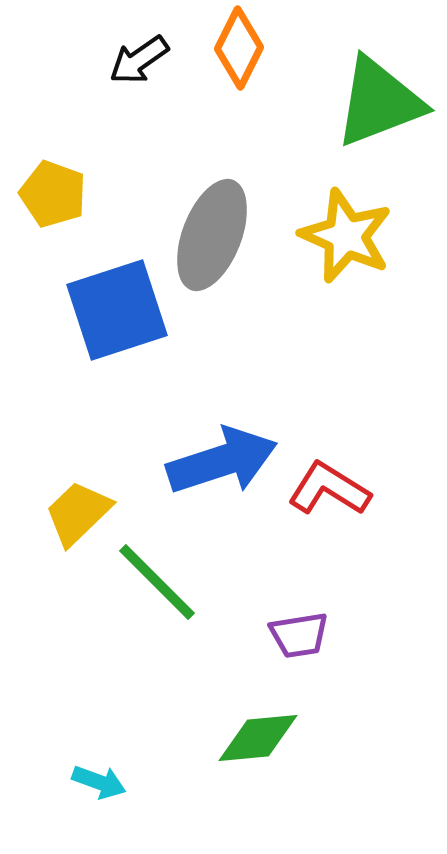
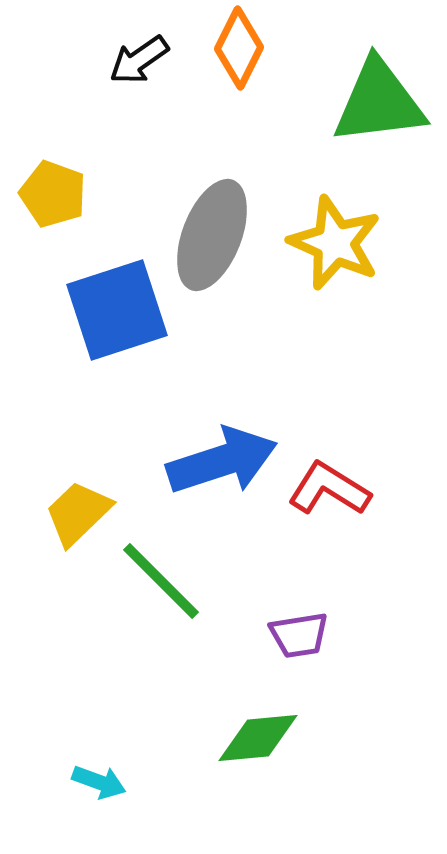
green triangle: rotated 14 degrees clockwise
yellow star: moved 11 px left, 7 px down
green line: moved 4 px right, 1 px up
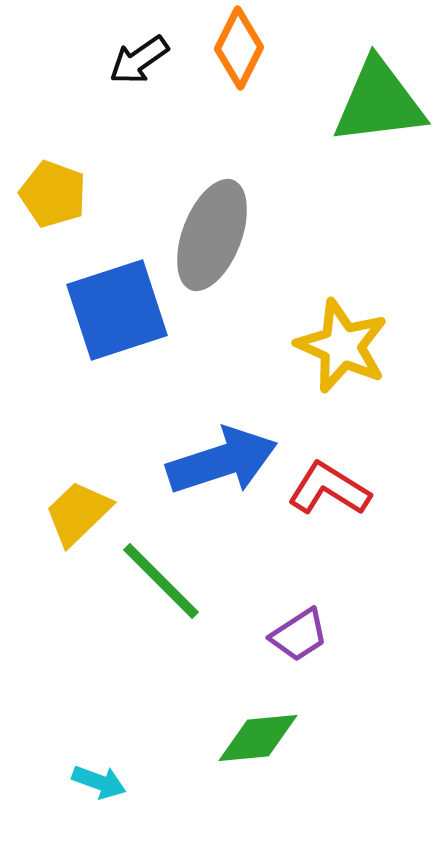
yellow star: moved 7 px right, 103 px down
purple trapezoid: rotated 24 degrees counterclockwise
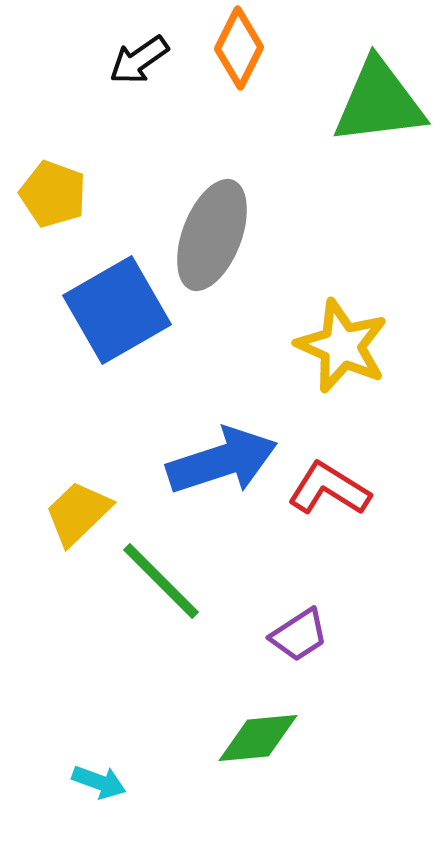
blue square: rotated 12 degrees counterclockwise
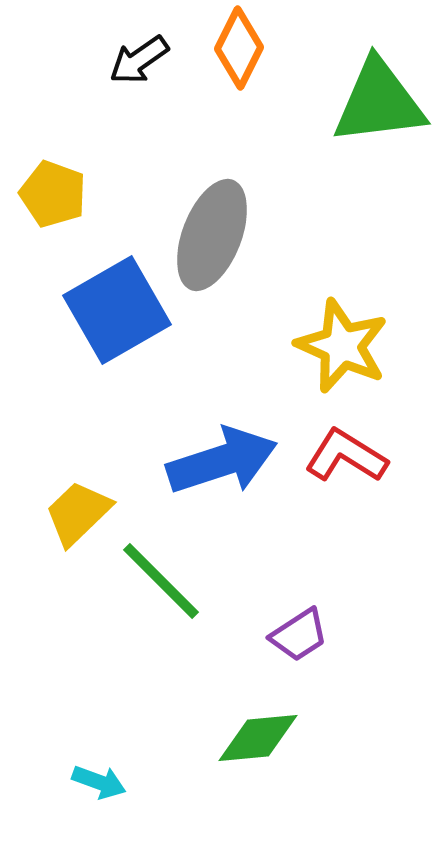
red L-shape: moved 17 px right, 33 px up
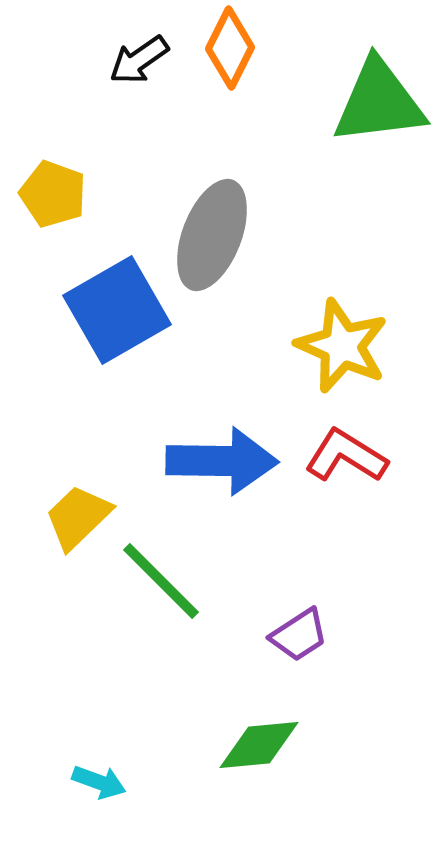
orange diamond: moved 9 px left
blue arrow: rotated 19 degrees clockwise
yellow trapezoid: moved 4 px down
green diamond: moved 1 px right, 7 px down
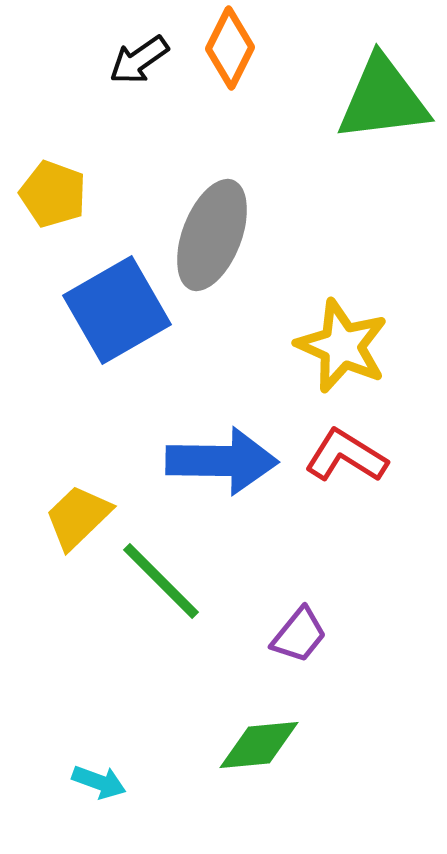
green triangle: moved 4 px right, 3 px up
purple trapezoid: rotated 18 degrees counterclockwise
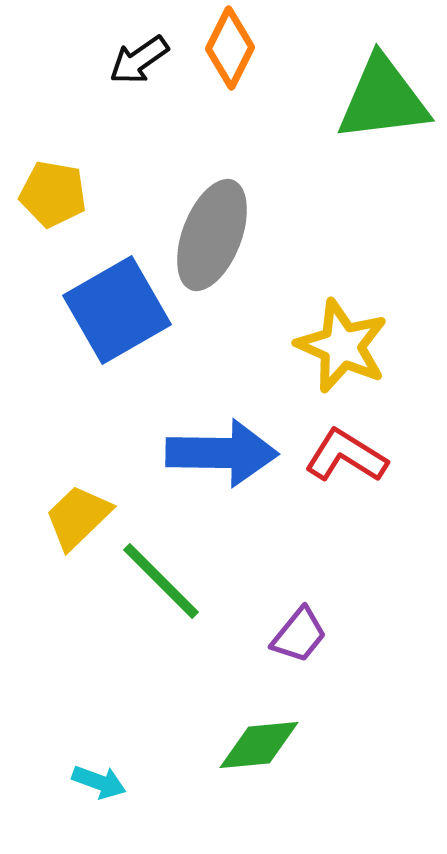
yellow pentagon: rotated 10 degrees counterclockwise
blue arrow: moved 8 px up
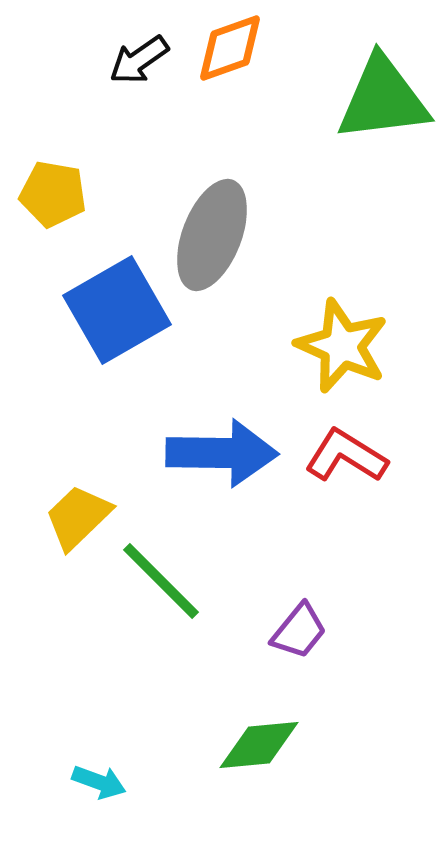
orange diamond: rotated 44 degrees clockwise
purple trapezoid: moved 4 px up
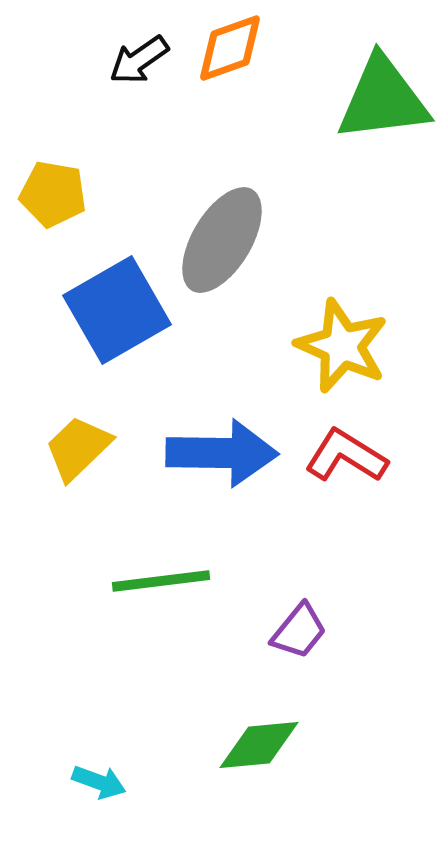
gray ellipse: moved 10 px right, 5 px down; rotated 10 degrees clockwise
yellow trapezoid: moved 69 px up
green line: rotated 52 degrees counterclockwise
